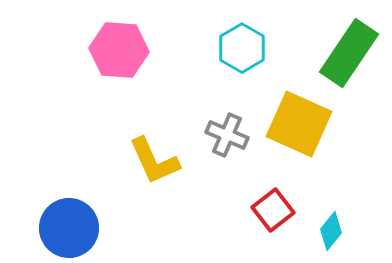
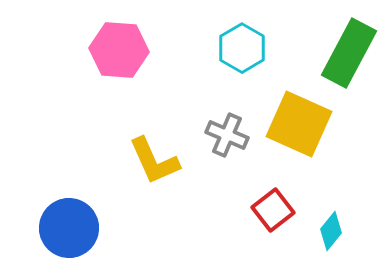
green rectangle: rotated 6 degrees counterclockwise
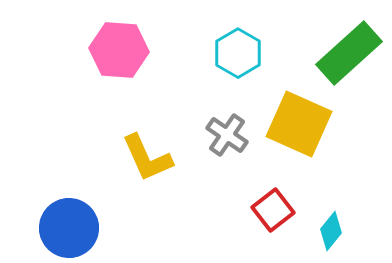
cyan hexagon: moved 4 px left, 5 px down
green rectangle: rotated 20 degrees clockwise
gray cross: rotated 12 degrees clockwise
yellow L-shape: moved 7 px left, 3 px up
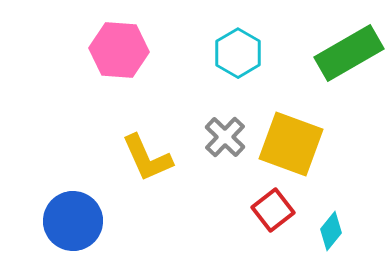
green rectangle: rotated 12 degrees clockwise
yellow square: moved 8 px left, 20 px down; rotated 4 degrees counterclockwise
gray cross: moved 2 px left, 2 px down; rotated 9 degrees clockwise
blue circle: moved 4 px right, 7 px up
